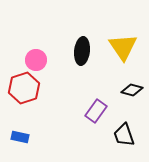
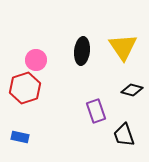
red hexagon: moved 1 px right
purple rectangle: rotated 55 degrees counterclockwise
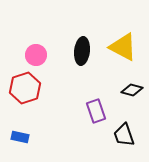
yellow triangle: rotated 28 degrees counterclockwise
pink circle: moved 5 px up
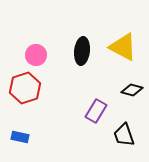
purple rectangle: rotated 50 degrees clockwise
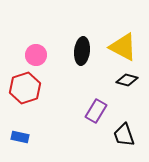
black diamond: moved 5 px left, 10 px up
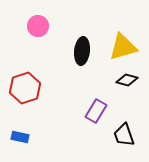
yellow triangle: rotated 44 degrees counterclockwise
pink circle: moved 2 px right, 29 px up
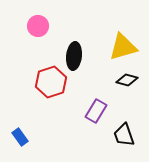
black ellipse: moved 8 px left, 5 px down
red hexagon: moved 26 px right, 6 px up
blue rectangle: rotated 42 degrees clockwise
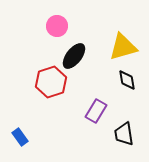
pink circle: moved 19 px right
black ellipse: rotated 32 degrees clockwise
black diamond: rotated 65 degrees clockwise
black trapezoid: moved 1 px up; rotated 10 degrees clockwise
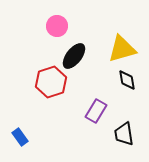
yellow triangle: moved 1 px left, 2 px down
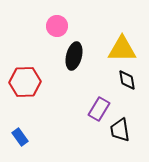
yellow triangle: rotated 16 degrees clockwise
black ellipse: rotated 24 degrees counterclockwise
red hexagon: moved 26 px left; rotated 16 degrees clockwise
purple rectangle: moved 3 px right, 2 px up
black trapezoid: moved 4 px left, 4 px up
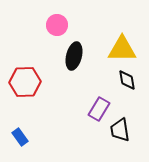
pink circle: moved 1 px up
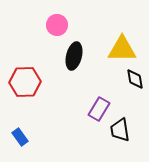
black diamond: moved 8 px right, 1 px up
